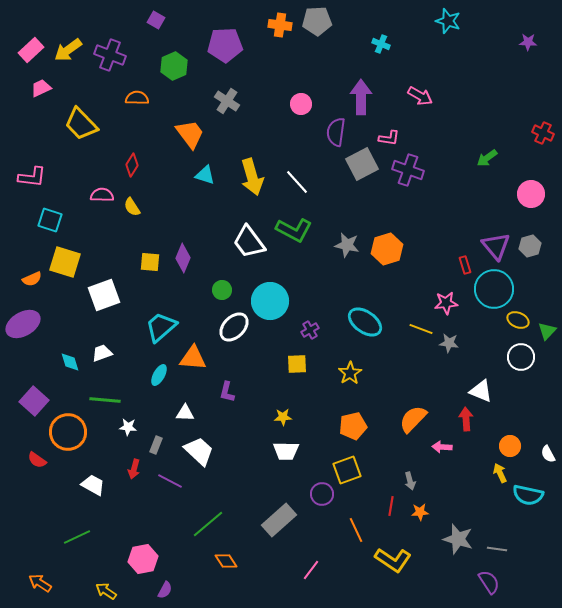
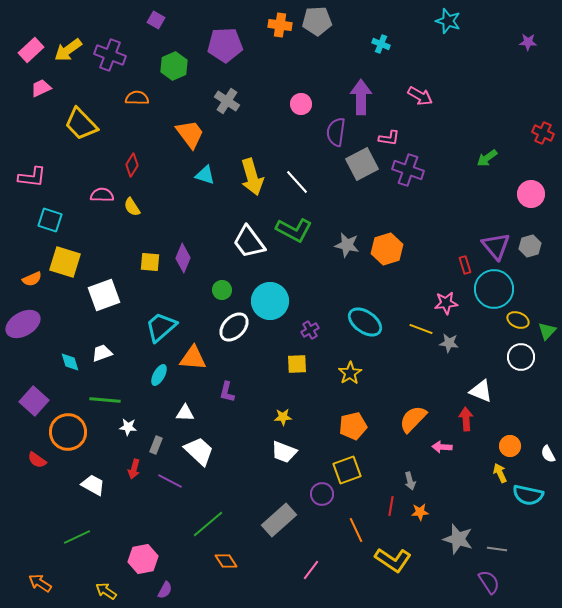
white trapezoid at (286, 451): moved 2 px left, 1 px down; rotated 20 degrees clockwise
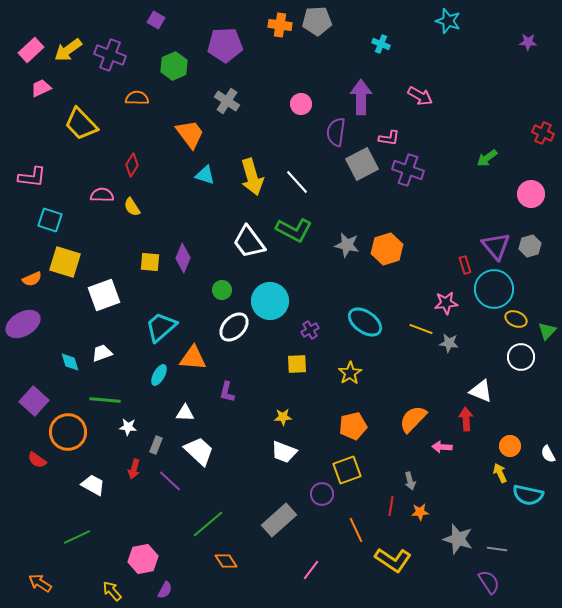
yellow ellipse at (518, 320): moved 2 px left, 1 px up
purple line at (170, 481): rotated 15 degrees clockwise
yellow arrow at (106, 591): moved 6 px right; rotated 15 degrees clockwise
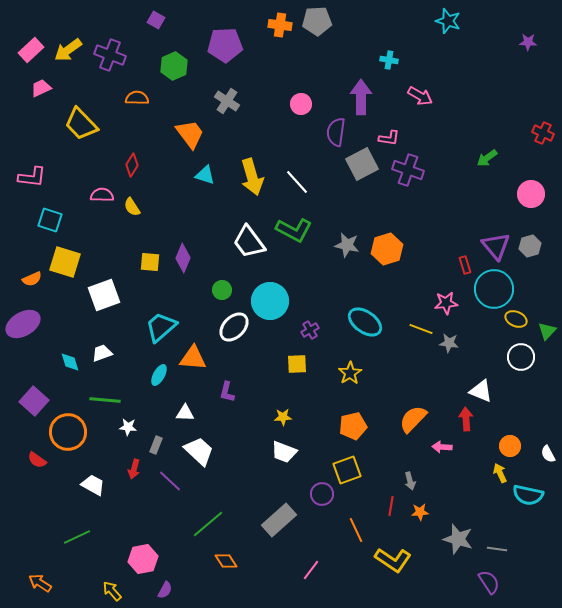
cyan cross at (381, 44): moved 8 px right, 16 px down; rotated 12 degrees counterclockwise
